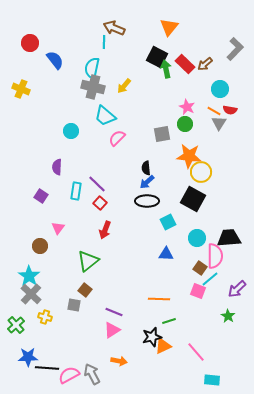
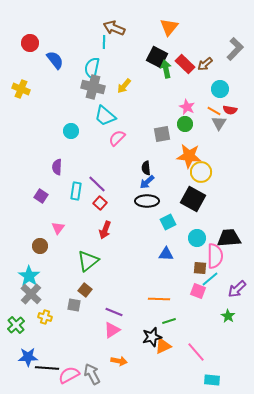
brown square at (200, 268): rotated 32 degrees counterclockwise
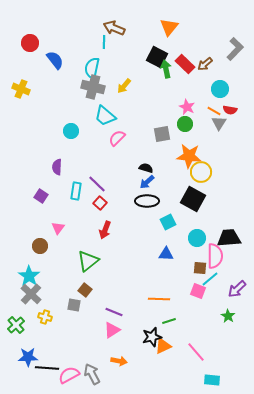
black semicircle at (146, 168): rotated 112 degrees clockwise
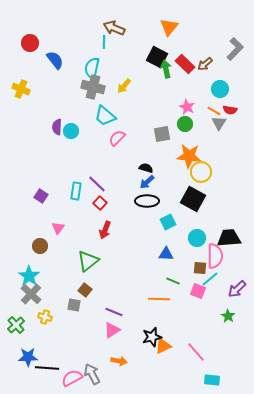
purple semicircle at (57, 167): moved 40 px up
green line at (169, 321): moved 4 px right, 40 px up; rotated 40 degrees clockwise
pink semicircle at (69, 375): moved 3 px right, 3 px down
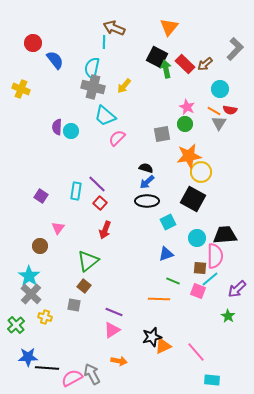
red circle at (30, 43): moved 3 px right
orange star at (189, 156): rotated 15 degrees counterclockwise
black trapezoid at (229, 238): moved 4 px left, 3 px up
blue triangle at (166, 254): rotated 21 degrees counterclockwise
brown square at (85, 290): moved 1 px left, 4 px up
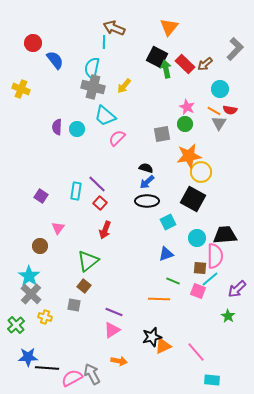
cyan circle at (71, 131): moved 6 px right, 2 px up
